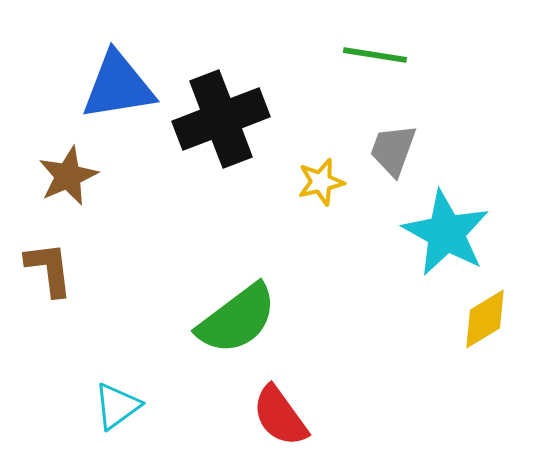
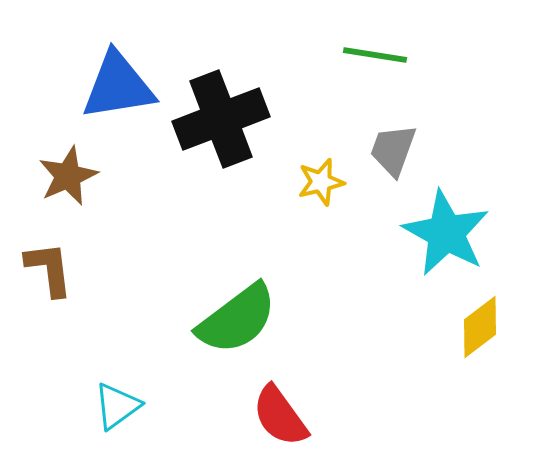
yellow diamond: moved 5 px left, 8 px down; rotated 6 degrees counterclockwise
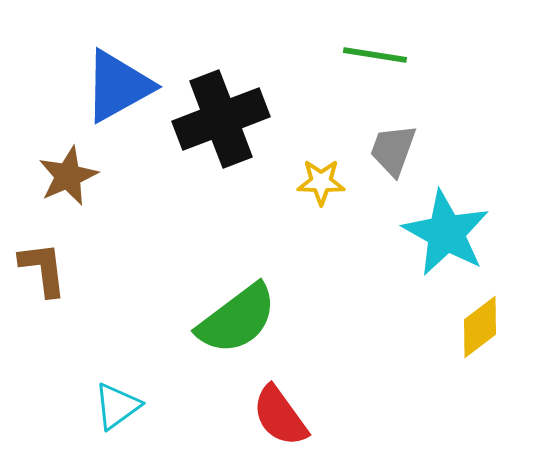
blue triangle: rotated 20 degrees counterclockwise
yellow star: rotated 15 degrees clockwise
brown L-shape: moved 6 px left
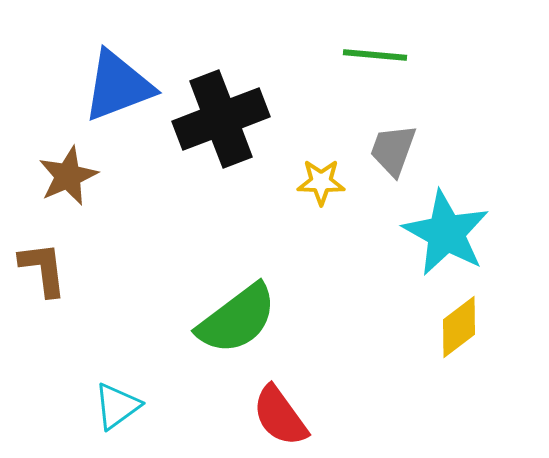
green line: rotated 4 degrees counterclockwise
blue triangle: rotated 8 degrees clockwise
yellow diamond: moved 21 px left
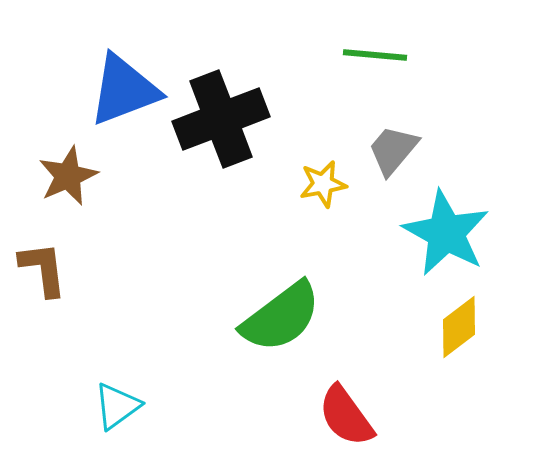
blue triangle: moved 6 px right, 4 px down
gray trapezoid: rotated 20 degrees clockwise
yellow star: moved 2 px right, 2 px down; rotated 12 degrees counterclockwise
green semicircle: moved 44 px right, 2 px up
red semicircle: moved 66 px right
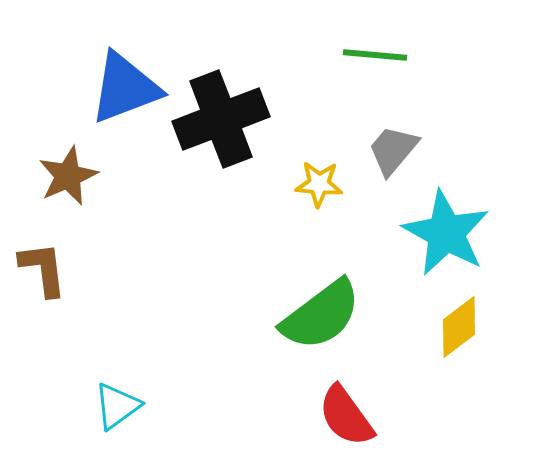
blue triangle: moved 1 px right, 2 px up
yellow star: moved 4 px left; rotated 15 degrees clockwise
green semicircle: moved 40 px right, 2 px up
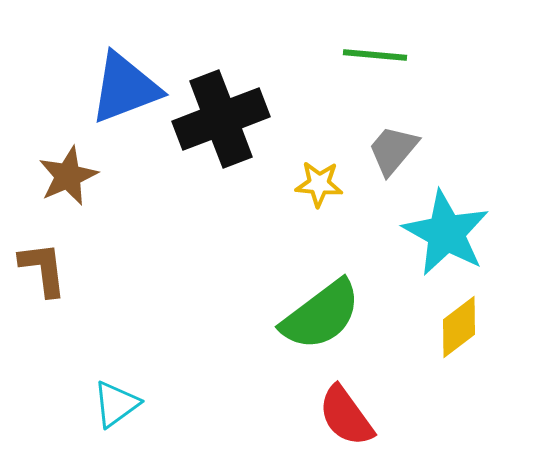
cyan triangle: moved 1 px left, 2 px up
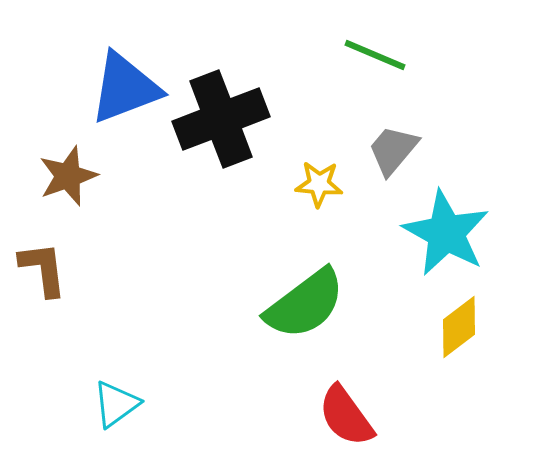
green line: rotated 18 degrees clockwise
brown star: rotated 4 degrees clockwise
green semicircle: moved 16 px left, 11 px up
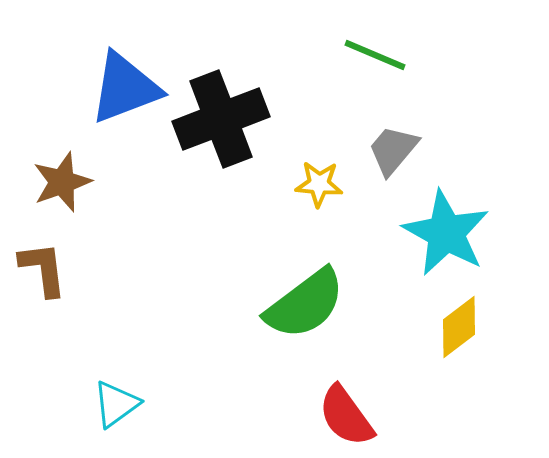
brown star: moved 6 px left, 6 px down
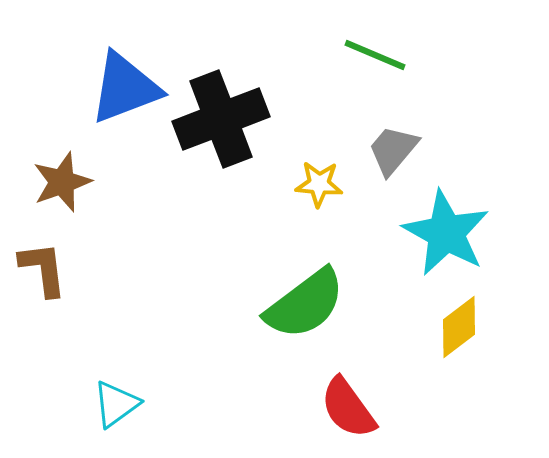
red semicircle: moved 2 px right, 8 px up
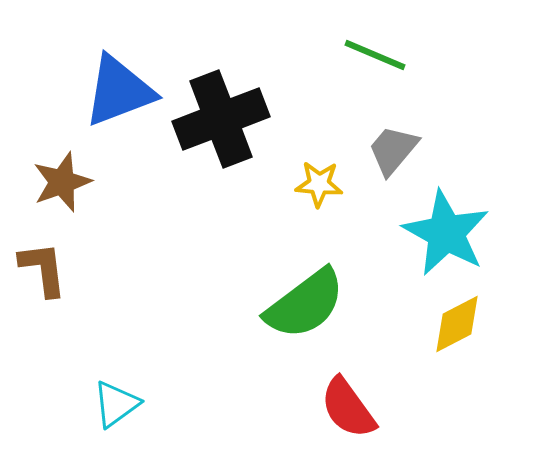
blue triangle: moved 6 px left, 3 px down
yellow diamond: moved 2 px left, 3 px up; rotated 10 degrees clockwise
